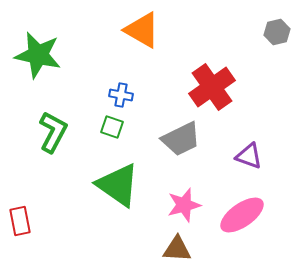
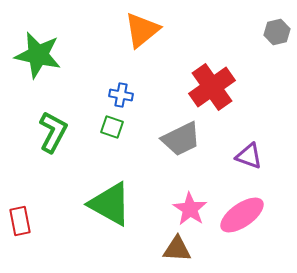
orange triangle: rotated 51 degrees clockwise
green triangle: moved 8 px left, 19 px down; rotated 6 degrees counterclockwise
pink star: moved 6 px right, 4 px down; rotated 24 degrees counterclockwise
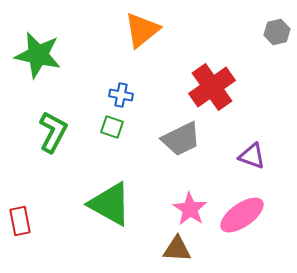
purple triangle: moved 3 px right
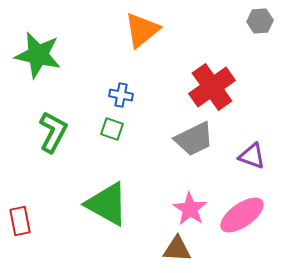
gray hexagon: moved 17 px left, 11 px up; rotated 10 degrees clockwise
green square: moved 2 px down
gray trapezoid: moved 13 px right
green triangle: moved 3 px left
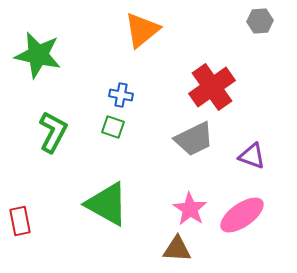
green square: moved 1 px right, 2 px up
